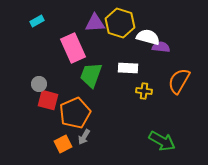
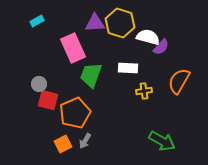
purple semicircle: rotated 126 degrees clockwise
yellow cross: rotated 14 degrees counterclockwise
gray arrow: moved 1 px right, 4 px down
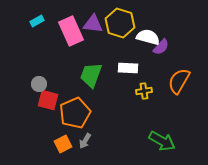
purple triangle: moved 2 px left, 1 px down; rotated 10 degrees clockwise
pink rectangle: moved 2 px left, 17 px up
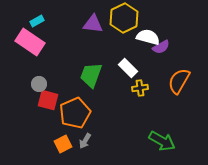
yellow hexagon: moved 4 px right, 5 px up; rotated 16 degrees clockwise
pink rectangle: moved 41 px left, 11 px down; rotated 32 degrees counterclockwise
purple semicircle: rotated 18 degrees clockwise
white rectangle: rotated 42 degrees clockwise
yellow cross: moved 4 px left, 3 px up
